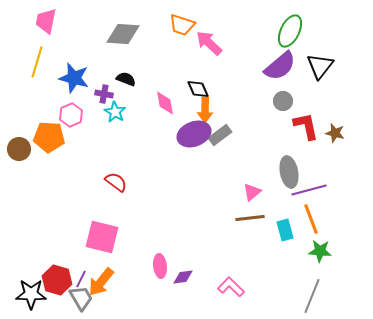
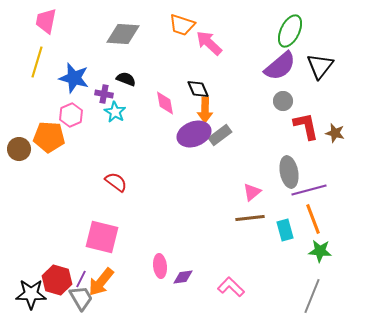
orange line at (311, 219): moved 2 px right
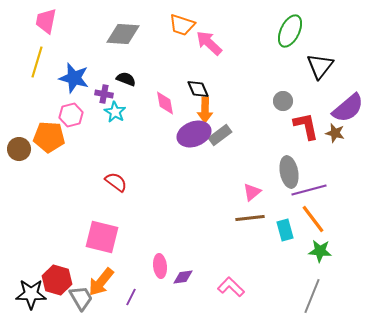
purple semicircle at (280, 66): moved 68 px right, 42 px down
pink hexagon at (71, 115): rotated 10 degrees clockwise
orange line at (313, 219): rotated 16 degrees counterclockwise
purple line at (81, 279): moved 50 px right, 18 px down
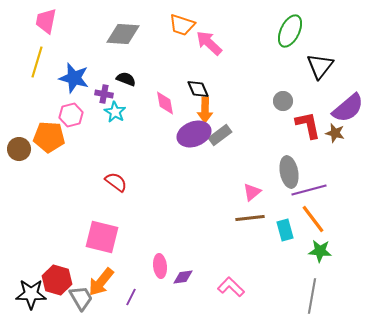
red L-shape at (306, 126): moved 2 px right, 1 px up
gray line at (312, 296): rotated 12 degrees counterclockwise
